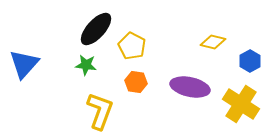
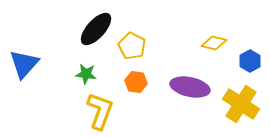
yellow diamond: moved 1 px right, 1 px down
green star: moved 9 px down
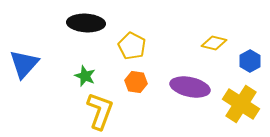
black ellipse: moved 10 px left, 6 px up; rotated 51 degrees clockwise
green star: moved 1 px left, 2 px down; rotated 15 degrees clockwise
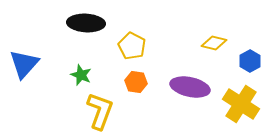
green star: moved 4 px left, 1 px up
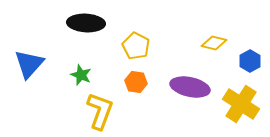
yellow pentagon: moved 4 px right
blue triangle: moved 5 px right
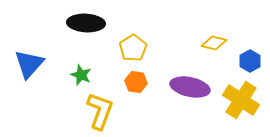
yellow pentagon: moved 3 px left, 2 px down; rotated 12 degrees clockwise
yellow cross: moved 4 px up
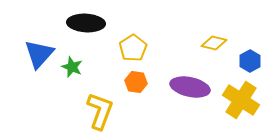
blue triangle: moved 10 px right, 10 px up
green star: moved 9 px left, 8 px up
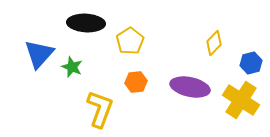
yellow diamond: rotated 60 degrees counterclockwise
yellow pentagon: moved 3 px left, 7 px up
blue hexagon: moved 1 px right, 2 px down; rotated 15 degrees clockwise
orange hexagon: rotated 15 degrees counterclockwise
yellow L-shape: moved 2 px up
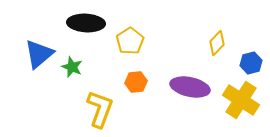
yellow diamond: moved 3 px right
blue triangle: rotated 8 degrees clockwise
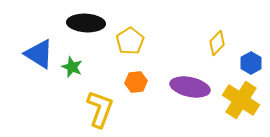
blue triangle: rotated 48 degrees counterclockwise
blue hexagon: rotated 15 degrees counterclockwise
